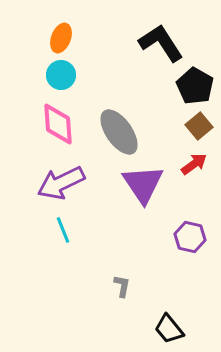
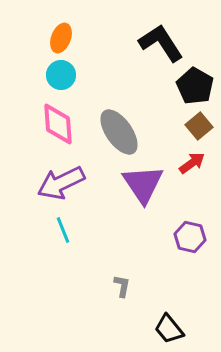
red arrow: moved 2 px left, 1 px up
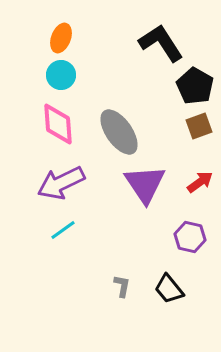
brown square: rotated 20 degrees clockwise
red arrow: moved 8 px right, 19 px down
purple triangle: moved 2 px right
cyan line: rotated 76 degrees clockwise
black trapezoid: moved 40 px up
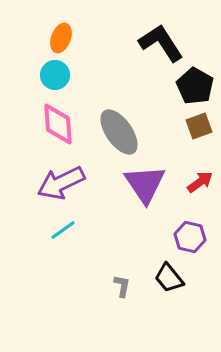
cyan circle: moved 6 px left
black trapezoid: moved 11 px up
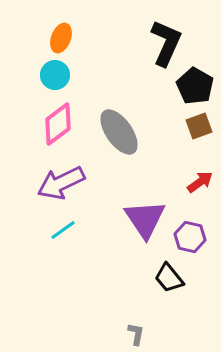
black L-shape: moved 5 px right; rotated 57 degrees clockwise
pink diamond: rotated 57 degrees clockwise
purple triangle: moved 35 px down
gray L-shape: moved 14 px right, 48 px down
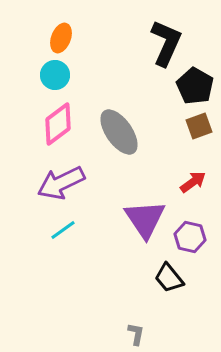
red arrow: moved 7 px left
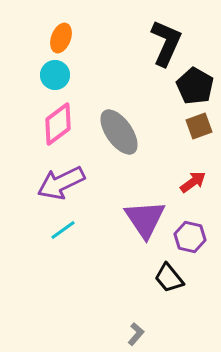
gray L-shape: rotated 30 degrees clockwise
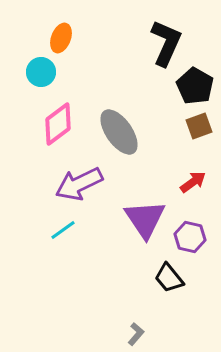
cyan circle: moved 14 px left, 3 px up
purple arrow: moved 18 px right, 1 px down
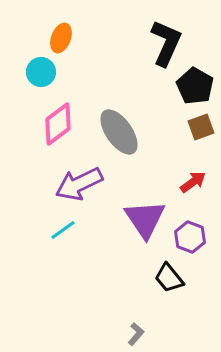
brown square: moved 2 px right, 1 px down
purple hexagon: rotated 8 degrees clockwise
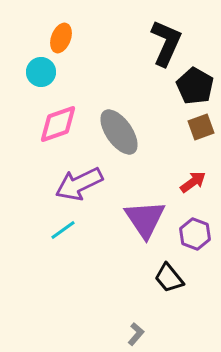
pink diamond: rotated 18 degrees clockwise
purple hexagon: moved 5 px right, 3 px up
